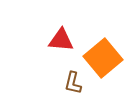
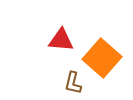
orange square: moved 1 px left; rotated 9 degrees counterclockwise
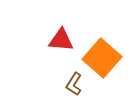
brown L-shape: moved 1 px right, 1 px down; rotated 20 degrees clockwise
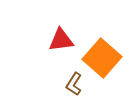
red triangle: rotated 12 degrees counterclockwise
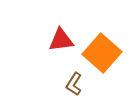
orange square: moved 5 px up
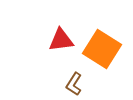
orange square: moved 4 px up; rotated 9 degrees counterclockwise
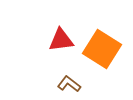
brown L-shape: moved 5 px left; rotated 95 degrees clockwise
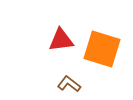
orange square: rotated 15 degrees counterclockwise
